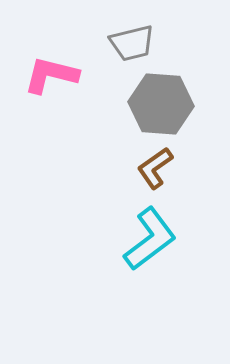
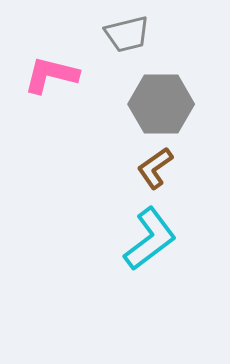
gray trapezoid: moved 5 px left, 9 px up
gray hexagon: rotated 4 degrees counterclockwise
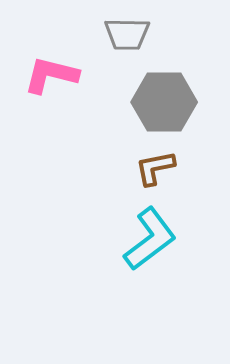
gray trapezoid: rotated 15 degrees clockwise
gray hexagon: moved 3 px right, 2 px up
brown L-shape: rotated 24 degrees clockwise
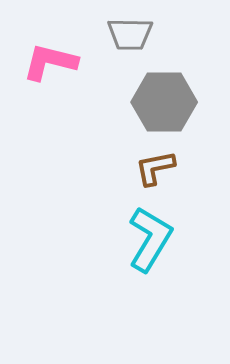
gray trapezoid: moved 3 px right
pink L-shape: moved 1 px left, 13 px up
cyan L-shape: rotated 22 degrees counterclockwise
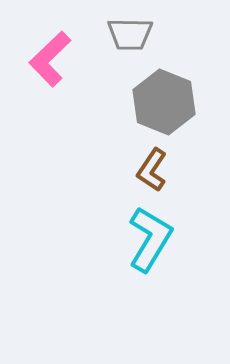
pink L-shape: moved 3 px up; rotated 58 degrees counterclockwise
gray hexagon: rotated 22 degrees clockwise
brown L-shape: moved 3 px left, 2 px down; rotated 45 degrees counterclockwise
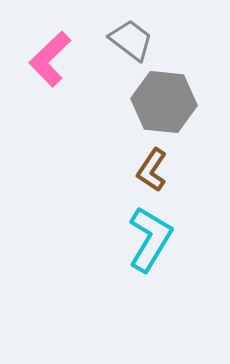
gray trapezoid: moved 1 px right, 6 px down; rotated 144 degrees counterclockwise
gray hexagon: rotated 16 degrees counterclockwise
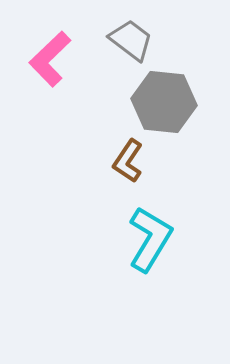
brown L-shape: moved 24 px left, 9 px up
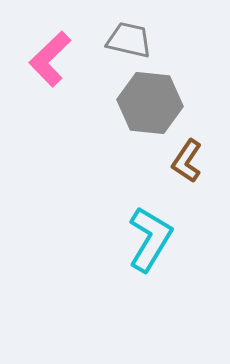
gray trapezoid: moved 2 px left; rotated 24 degrees counterclockwise
gray hexagon: moved 14 px left, 1 px down
brown L-shape: moved 59 px right
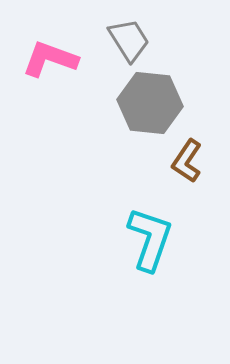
gray trapezoid: rotated 45 degrees clockwise
pink L-shape: rotated 64 degrees clockwise
cyan L-shape: rotated 12 degrees counterclockwise
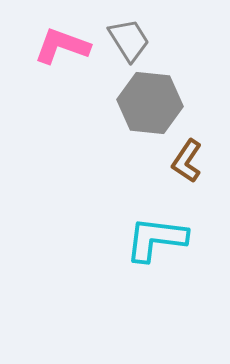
pink L-shape: moved 12 px right, 13 px up
cyan L-shape: moved 6 px right; rotated 102 degrees counterclockwise
